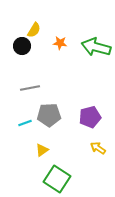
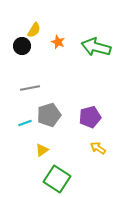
orange star: moved 2 px left, 1 px up; rotated 16 degrees clockwise
gray pentagon: rotated 15 degrees counterclockwise
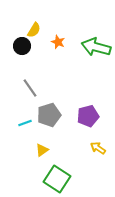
gray line: rotated 66 degrees clockwise
purple pentagon: moved 2 px left, 1 px up
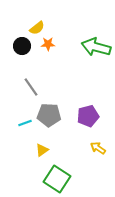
yellow semicircle: moved 3 px right, 2 px up; rotated 21 degrees clockwise
orange star: moved 10 px left, 2 px down; rotated 24 degrees counterclockwise
gray line: moved 1 px right, 1 px up
gray pentagon: rotated 20 degrees clockwise
